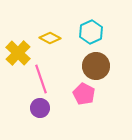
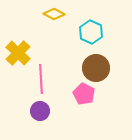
cyan hexagon: rotated 10 degrees counterclockwise
yellow diamond: moved 4 px right, 24 px up
brown circle: moved 2 px down
pink line: rotated 16 degrees clockwise
purple circle: moved 3 px down
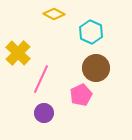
pink line: rotated 28 degrees clockwise
pink pentagon: moved 3 px left, 1 px down; rotated 20 degrees clockwise
purple circle: moved 4 px right, 2 px down
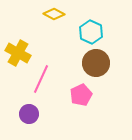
yellow cross: rotated 15 degrees counterclockwise
brown circle: moved 5 px up
purple circle: moved 15 px left, 1 px down
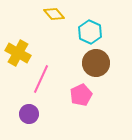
yellow diamond: rotated 20 degrees clockwise
cyan hexagon: moved 1 px left
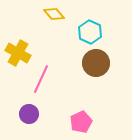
pink pentagon: moved 27 px down
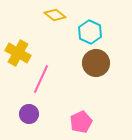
yellow diamond: moved 1 px right, 1 px down; rotated 10 degrees counterclockwise
